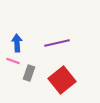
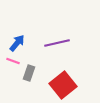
blue arrow: rotated 42 degrees clockwise
red square: moved 1 px right, 5 px down
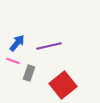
purple line: moved 8 px left, 3 px down
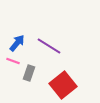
purple line: rotated 45 degrees clockwise
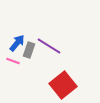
gray rectangle: moved 23 px up
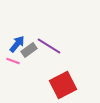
blue arrow: moved 1 px down
gray rectangle: rotated 35 degrees clockwise
red square: rotated 12 degrees clockwise
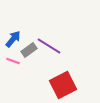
blue arrow: moved 4 px left, 5 px up
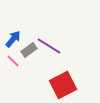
pink line: rotated 24 degrees clockwise
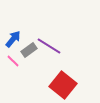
red square: rotated 24 degrees counterclockwise
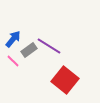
red square: moved 2 px right, 5 px up
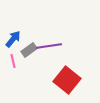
purple line: rotated 40 degrees counterclockwise
pink line: rotated 32 degrees clockwise
red square: moved 2 px right
